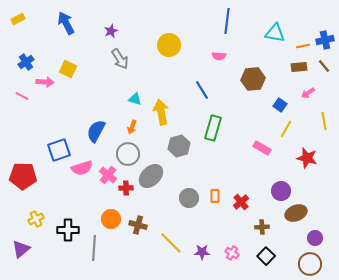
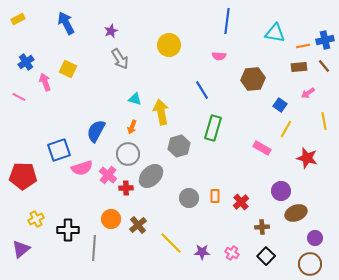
pink arrow at (45, 82): rotated 114 degrees counterclockwise
pink line at (22, 96): moved 3 px left, 1 px down
brown cross at (138, 225): rotated 36 degrees clockwise
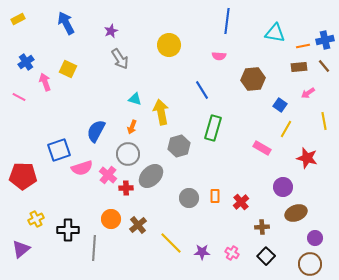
purple circle at (281, 191): moved 2 px right, 4 px up
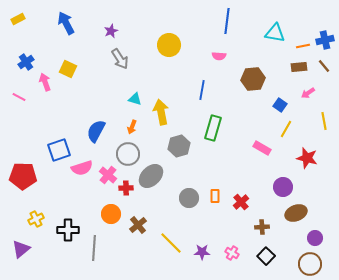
blue line at (202, 90): rotated 42 degrees clockwise
orange circle at (111, 219): moved 5 px up
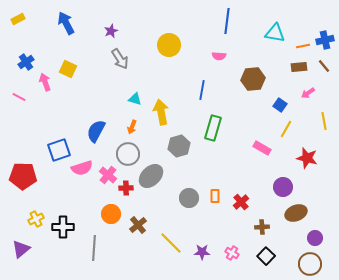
black cross at (68, 230): moved 5 px left, 3 px up
